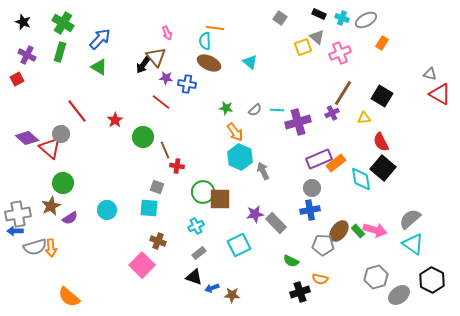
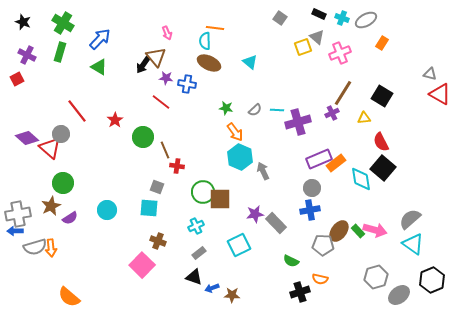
black hexagon at (432, 280): rotated 10 degrees clockwise
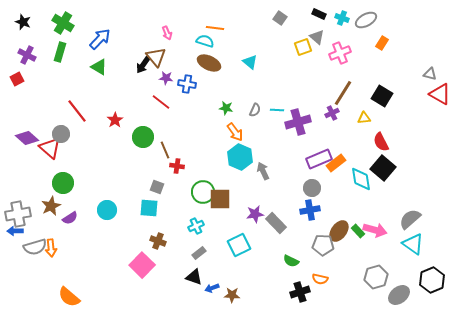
cyan semicircle at (205, 41): rotated 108 degrees clockwise
gray semicircle at (255, 110): rotated 24 degrees counterclockwise
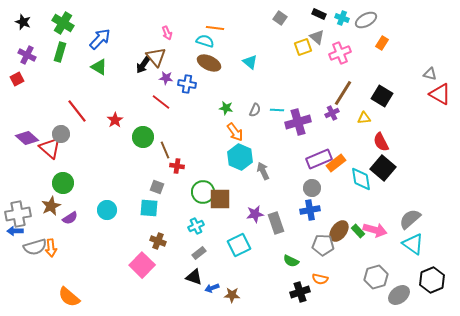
gray rectangle at (276, 223): rotated 25 degrees clockwise
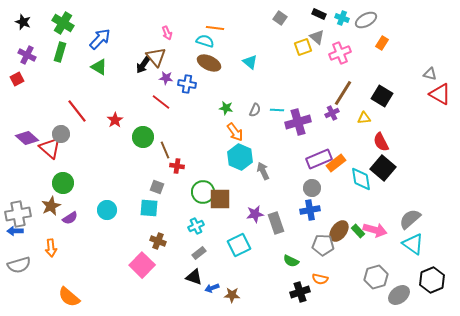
gray semicircle at (35, 247): moved 16 px left, 18 px down
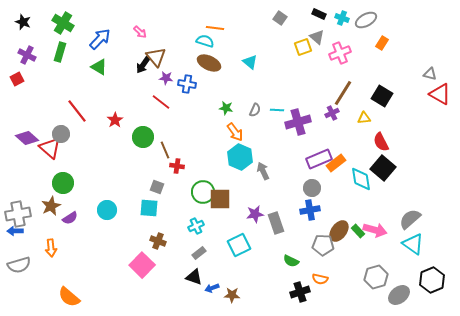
pink arrow at (167, 33): moved 27 px left, 1 px up; rotated 24 degrees counterclockwise
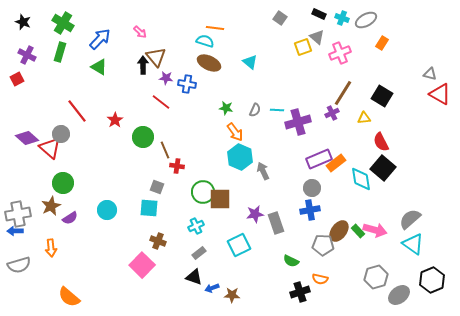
black arrow at (143, 65): rotated 144 degrees clockwise
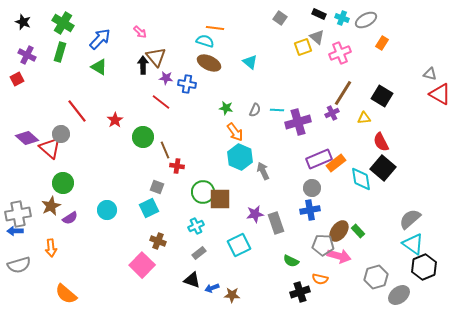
cyan square at (149, 208): rotated 30 degrees counterclockwise
pink arrow at (375, 230): moved 36 px left, 26 px down
black triangle at (194, 277): moved 2 px left, 3 px down
black hexagon at (432, 280): moved 8 px left, 13 px up
orange semicircle at (69, 297): moved 3 px left, 3 px up
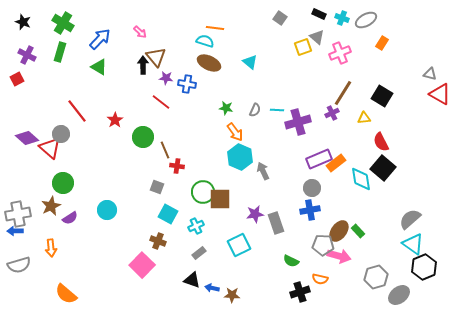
cyan square at (149, 208): moved 19 px right, 6 px down; rotated 36 degrees counterclockwise
blue arrow at (212, 288): rotated 32 degrees clockwise
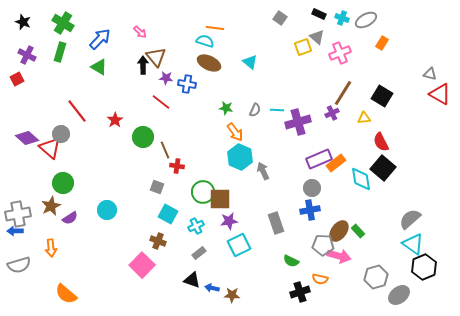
purple star at (255, 214): moved 26 px left, 7 px down
